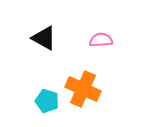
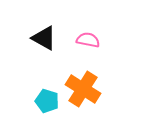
pink semicircle: moved 13 px left; rotated 15 degrees clockwise
orange cross: rotated 8 degrees clockwise
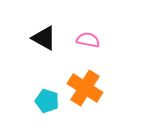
orange cross: moved 2 px right, 1 px up
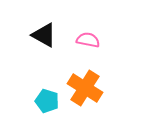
black triangle: moved 3 px up
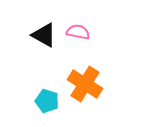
pink semicircle: moved 10 px left, 8 px up
orange cross: moved 4 px up
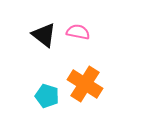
black triangle: rotated 8 degrees clockwise
cyan pentagon: moved 5 px up
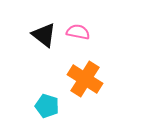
orange cross: moved 5 px up
cyan pentagon: moved 10 px down
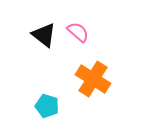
pink semicircle: rotated 30 degrees clockwise
orange cross: moved 8 px right
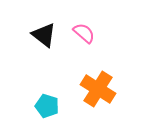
pink semicircle: moved 6 px right, 1 px down
orange cross: moved 5 px right, 10 px down
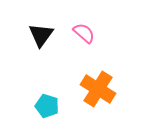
black triangle: moved 3 px left; rotated 28 degrees clockwise
